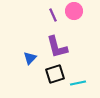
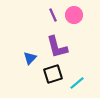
pink circle: moved 4 px down
black square: moved 2 px left
cyan line: moved 1 px left; rotated 28 degrees counterclockwise
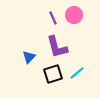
purple line: moved 3 px down
blue triangle: moved 1 px left, 1 px up
cyan line: moved 10 px up
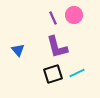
blue triangle: moved 11 px left, 7 px up; rotated 24 degrees counterclockwise
cyan line: rotated 14 degrees clockwise
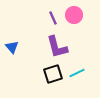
blue triangle: moved 6 px left, 3 px up
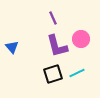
pink circle: moved 7 px right, 24 px down
purple L-shape: moved 1 px up
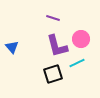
purple line: rotated 48 degrees counterclockwise
cyan line: moved 10 px up
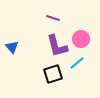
cyan line: rotated 14 degrees counterclockwise
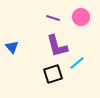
pink circle: moved 22 px up
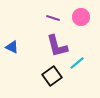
blue triangle: rotated 24 degrees counterclockwise
black square: moved 1 px left, 2 px down; rotated 18 degrees counterclockwise
